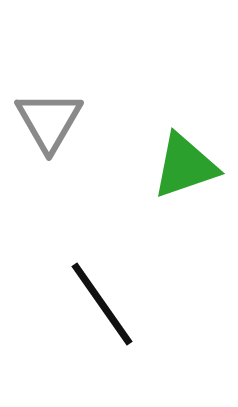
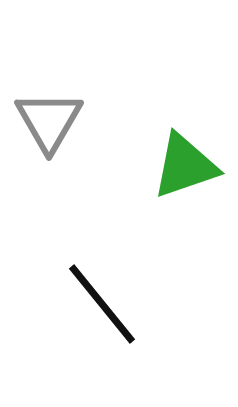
black line: rotated 4 degrees counterclockwise
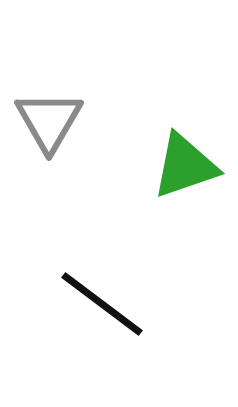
black line: rotated 14 degrees counterclockwise
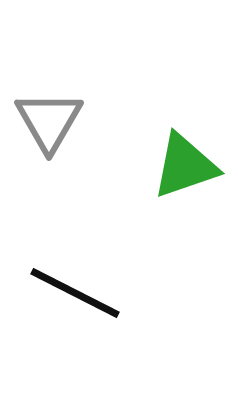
black line: moved 27 px left, 11 px up; rotated 10 degrees counterclockwise
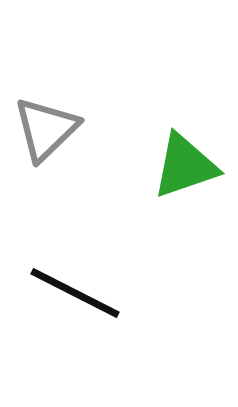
gray triangle: moved 3 px left, 8 px down; rotated 16 degrees clockwise
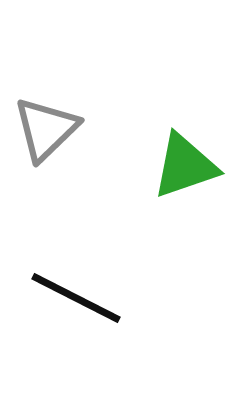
black line: moved 1 px right, 5 px down
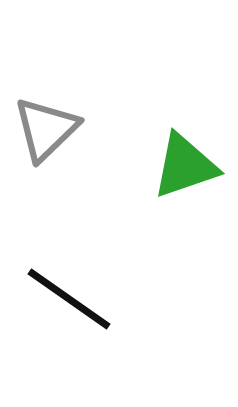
black line: moved 7 px left, 1 px down; rotated 8 degrees clockwise
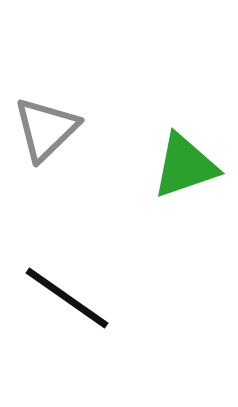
black line: moved 2 px left, 1 px up
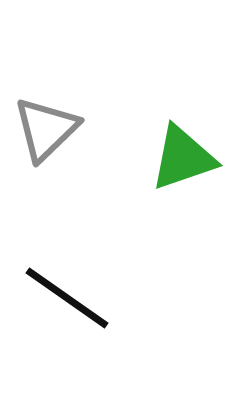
green triangle: moved 2 px left, 8 px up
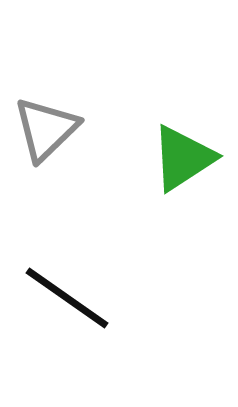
green triangle: rotated 14 degrees counterclockwise
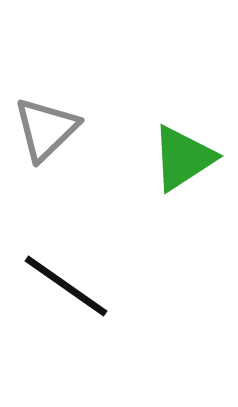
black line: moved 1 px left, 12 px up
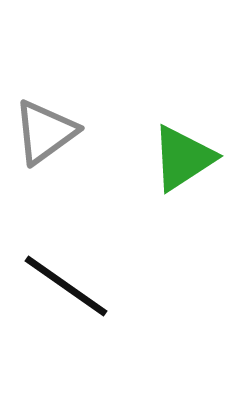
gray triangle: moved 1 px left, 3 px down; rotated 8 degrees clockwise
